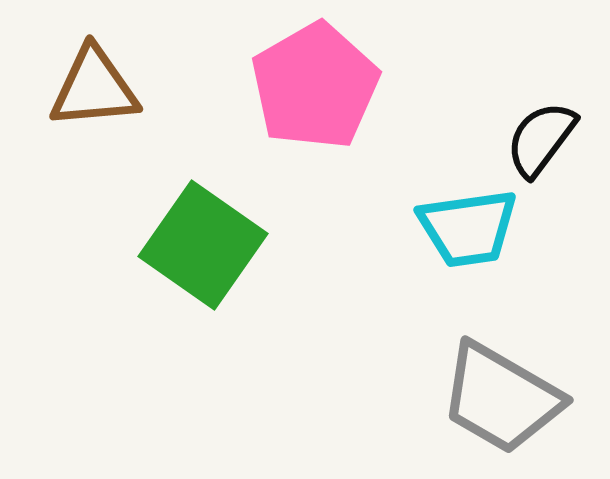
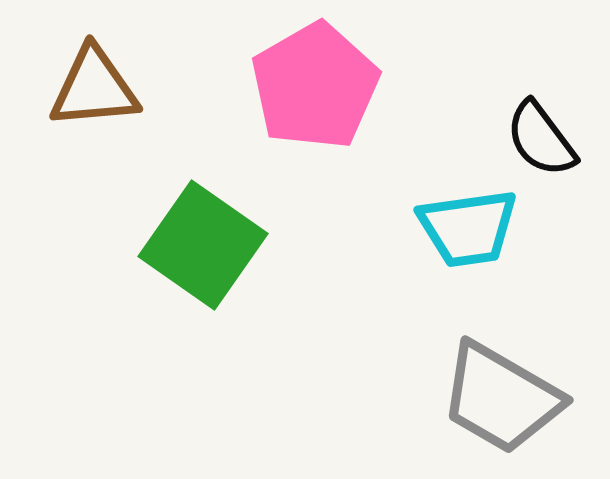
black semicircle: rotated 74 degrees counterclockwise
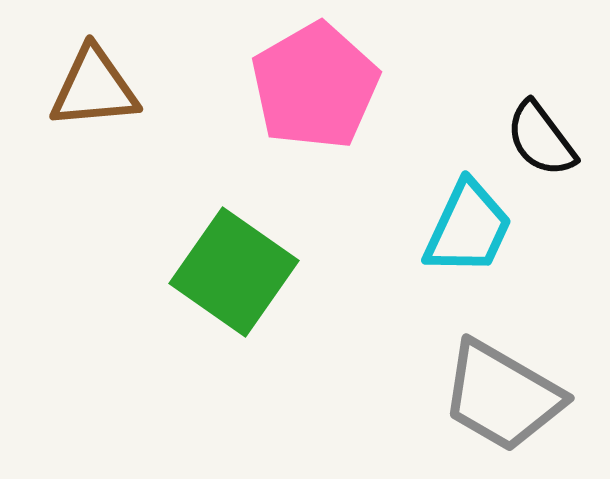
cyan trapezoid: rotated 57 degrees counterclockwise
green square: moved 31 px right, 27 px down
gray trapezoid: moved 1 px right, 2 px up
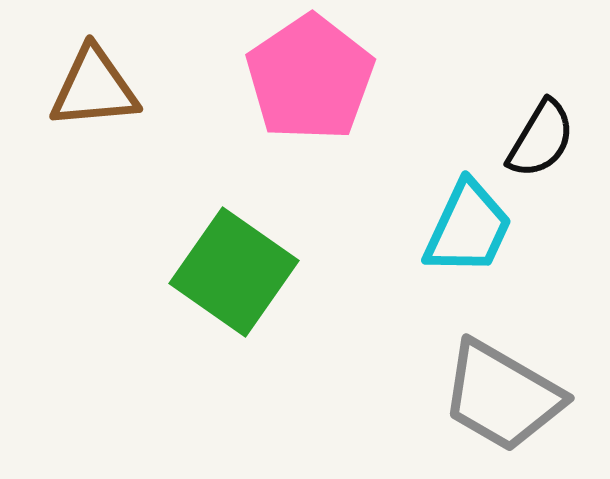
pink pentagon: moved 5 px left, 8 px up; rotated 4 degrees counterclockwise
black semicircle: rotated 112 degrees counterclockwise
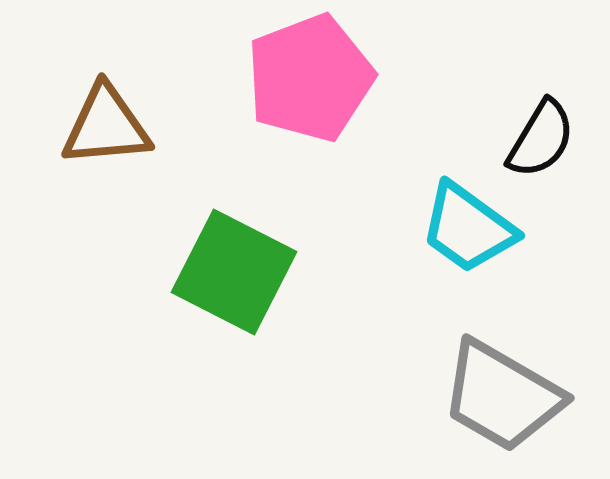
pink pentagon: rotated 13 degrees clockwise
brown triangle: moved 12 px right, 38 px down
cyan trapezoid: rotated 101 degrees clockwise
green square: rotated 8 degrees counterclockwise
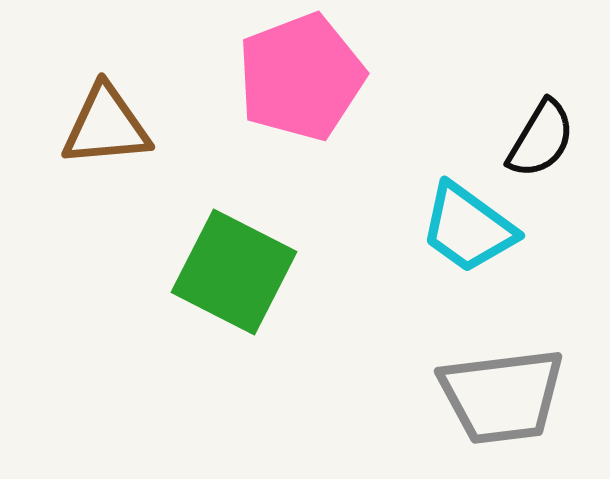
pink pentagon: moved 9 px left, 1 px up
gray trapezoid: rotated 37 degrees counterclockwise
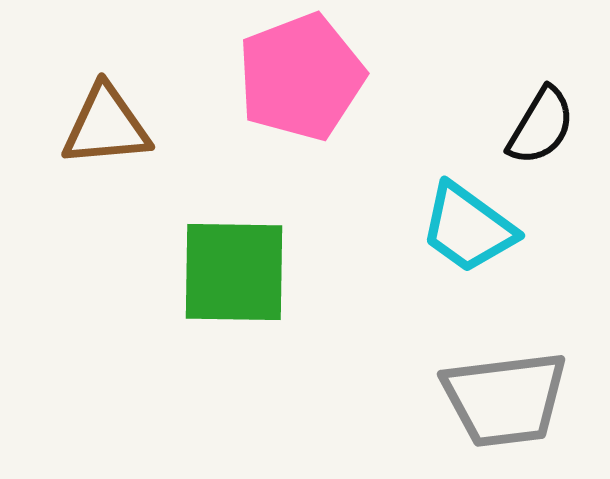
black semicircle: moved 13 px up
green square: rotated 26 degrees counterclockwise
gray trapezoid: moved 3 px right, 3 px down
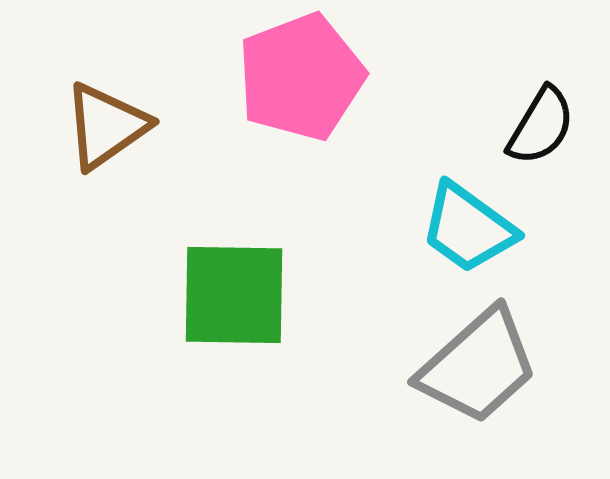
brown triangle: rotated 30 degrees counterclockwise
green square: moved 23 px down
gray trapezoid: moved 27 px left, 33 px up; rotated 35 degrees counterclockwise
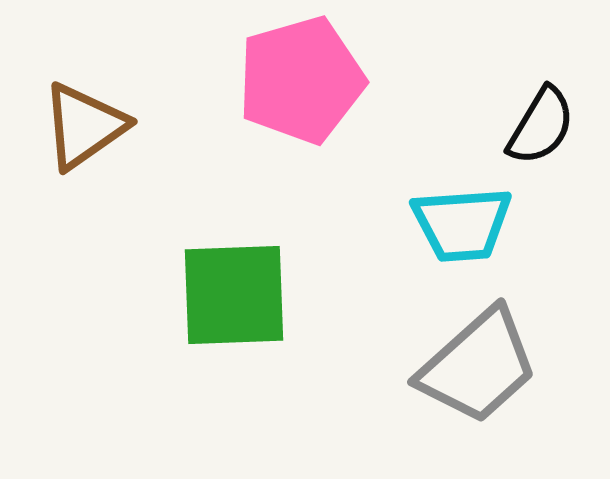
pink pentagon: moved 3 px down; rotated 5 degrees clockwise
brown triangle: moved 22 px left
cyan trapezoid: moved 6 px left, 4 px up; rotated 40 degrees counterclockwise
green square: rotated 3 degrees counterclockwise
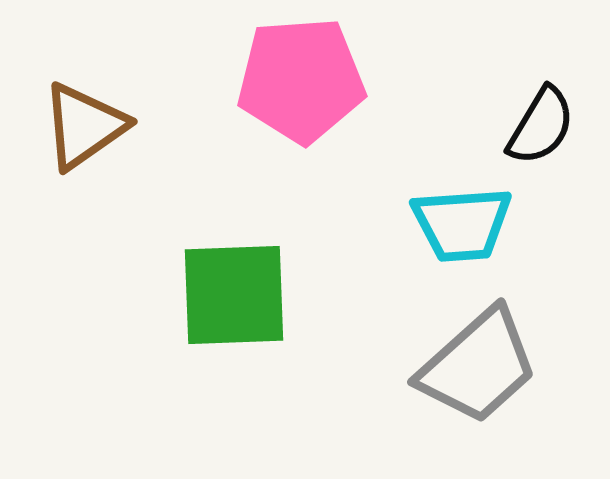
pink pentagon: rotated 12 degrees clockwise
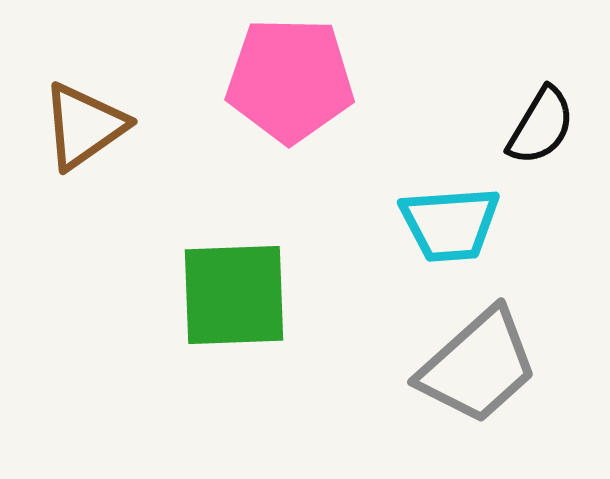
pink pentagon: moved 11 px left; rotated 5 degrees clockwise
cyan trapezoid: moved 12 px left
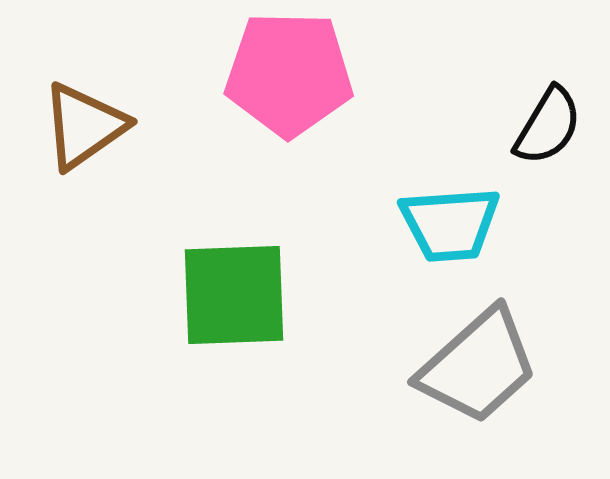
pink pentagon: moved 1 px left, 6 px up
black semicircle: moved 7 px right
